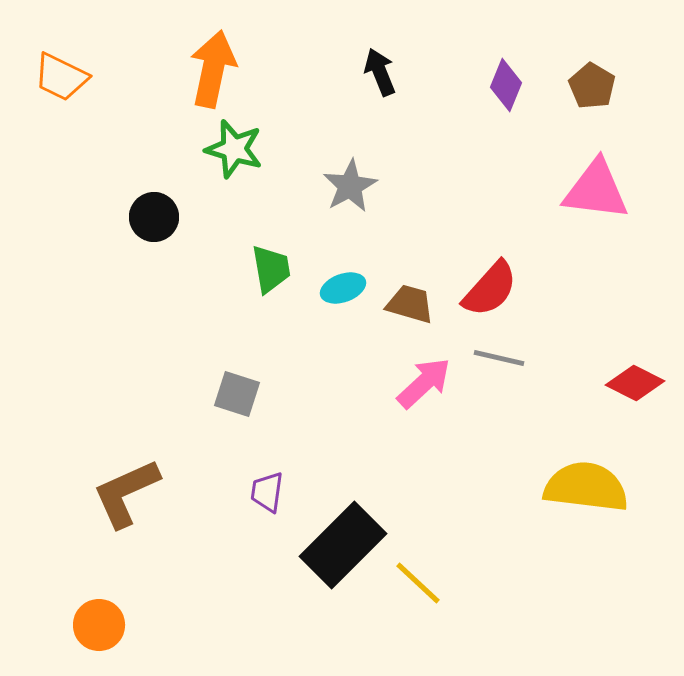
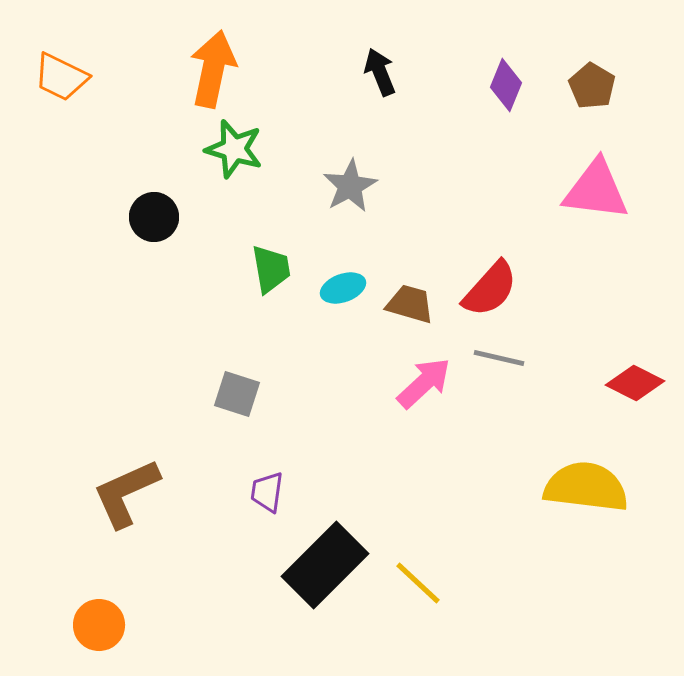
black rectangle: moved 18 px left, 20 px down
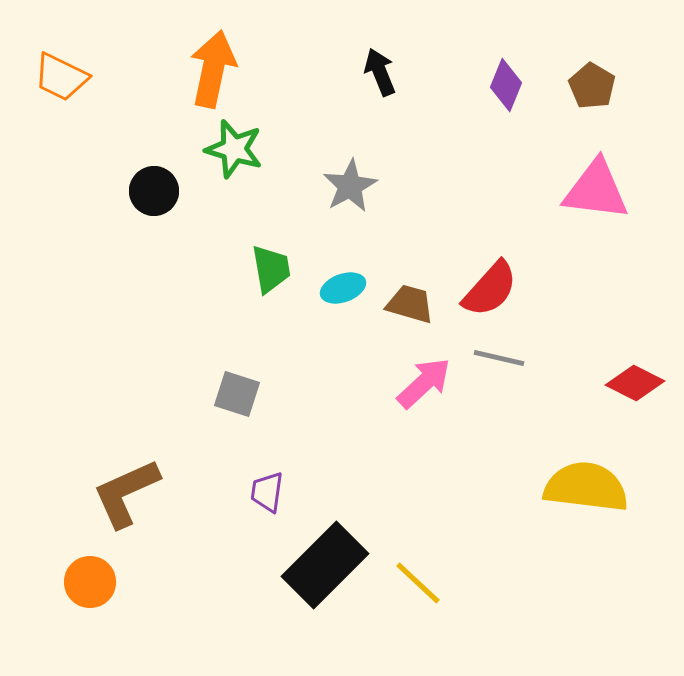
black circle: moved 26 px up
orange circle: moved 9 px left, 43 px up
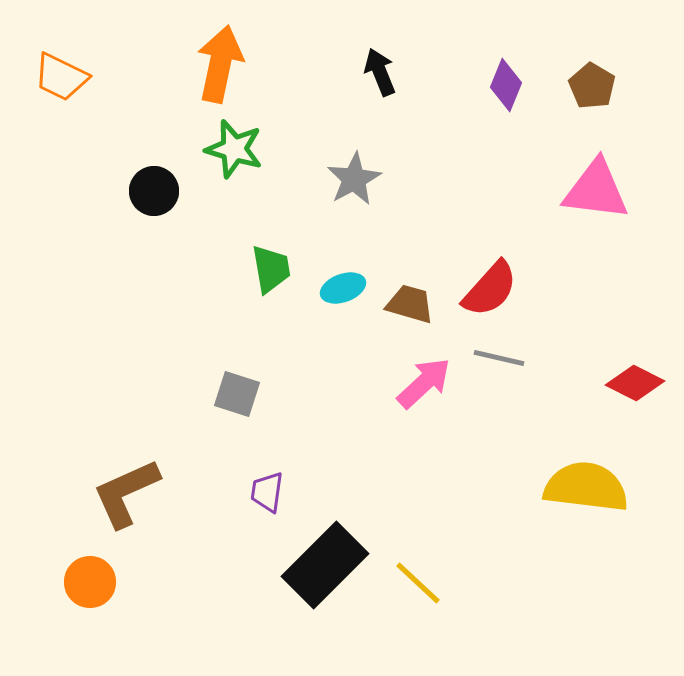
orange arrow: moved 7 px right, 5 px up
gray star: moved 4 px right, 7 px up
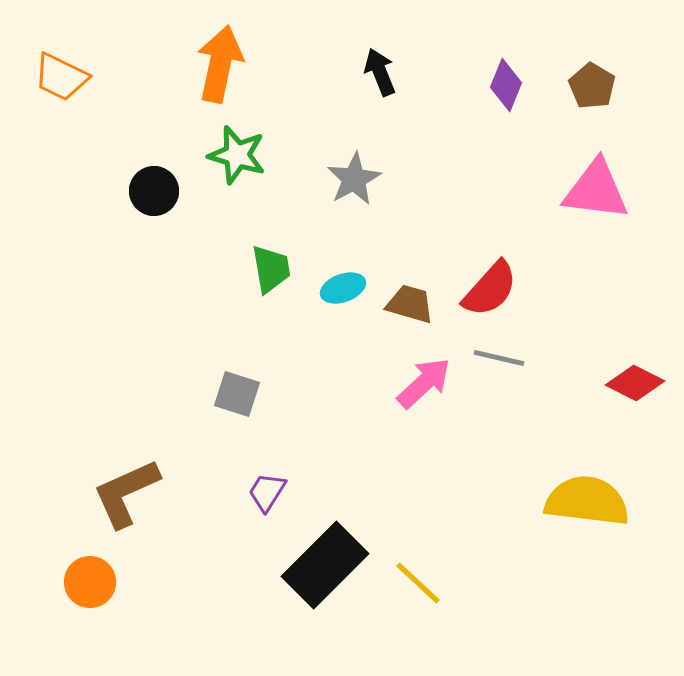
green star: moved 3 px right, 6 px down
yellow semicircle: moved 1 px right, 14 px down
purple trapezoid: rotated 24 degrees clockwise
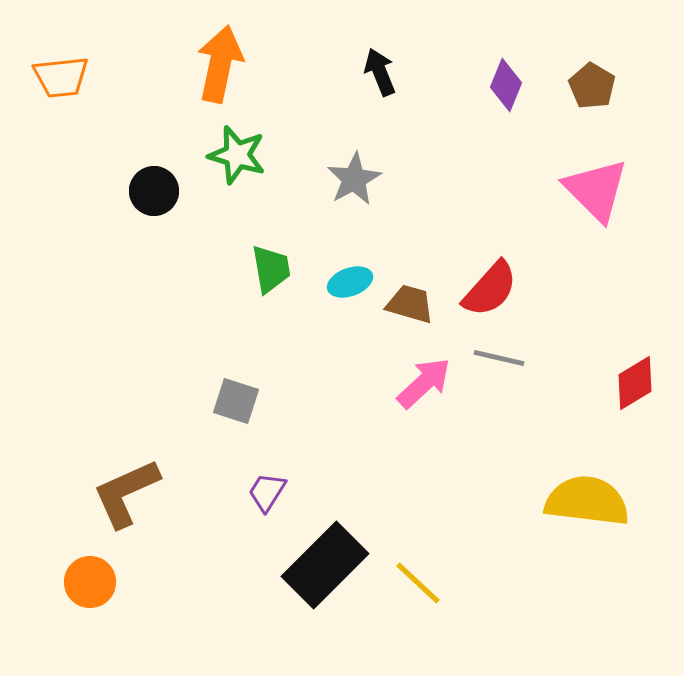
orange trapezoid: rotated 32 degrees counterclockwise
pink triangle: rotated 38 degrees clockwise
cyan ellipse: moved 7 px right, 6 px up
red diamond: rotated 58 degrees counterclockwise
gray square: moved 1 px left, 7 px down
